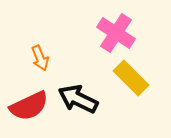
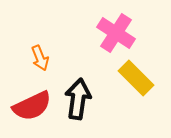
yellow rectangle: moved 5 px right
black arrow: rotated 72 degrees clockwise
red semicircle: moved 3 px right
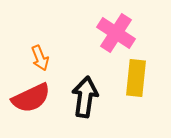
yellow rectangle: rotated 51 degrees clockwise
black arrow: moved 7 px right, 2 px up
red semicircle: moved 1 px left, 8 px up
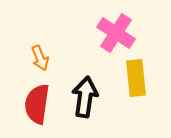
yellow rectangle: rotated 12 degrees counterclockwise
red semicircle: moved 6 px right, 6 px down; rotated 123 degrees clockwise
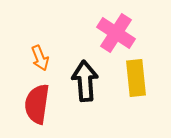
black arrow: moved 16 px up; rotated 12 degrees counterclockwise
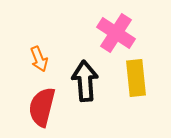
orange arrow: moved 1 px left, 1 px down
red semicircle: moved 5 px right, 3 px down; rotated 6 degrees clockwise
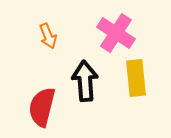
orange arrow: moved 9 px right, 23 px up
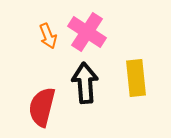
pink cross: moved 29 px left, 1 px up
black arrow: moved 2 px down
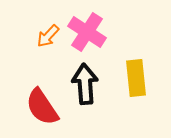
orange arrow: rotated 65 degrees clockwise
black arrow: moved 1 px down
red semicircle: rotated 48 degrees counterclockwise
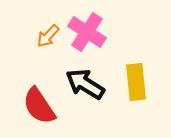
yellow rectangle: moved 4 px down
black arrow: rotated 54 degrees counterclockwise
red semicircle: moved 3 px left, 1 px up
